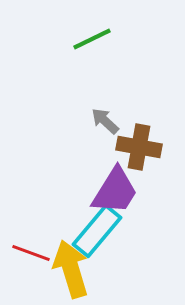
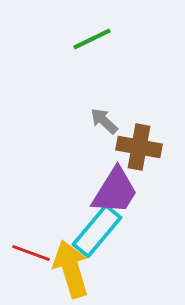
gray arrow: moved 1 px left
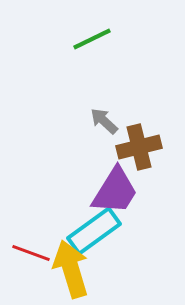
brown cross: rotated 24 degrees counterclockwise
cyan rectangle: moved 3 px left; rotated 14 degrees clockwise
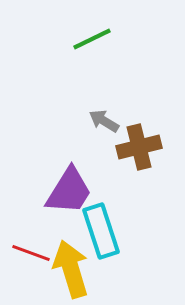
gray arrow: rotated 12 degrees counterclockwise
purple trapezoid: moved 46 px left
cyan rectangle: moved 7 px right; rotated 72 degrees counterclockwise
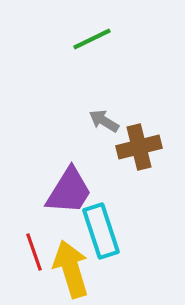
red line: moved 3 px right, 1 px up; rotated 51 degrees clockwise
